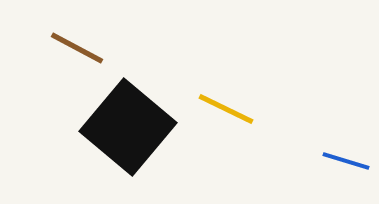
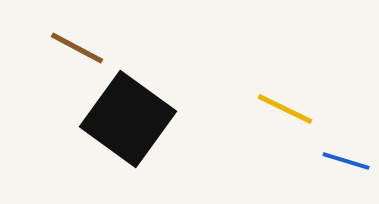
yellow line: moved 59 px right
black square: moved 8 px up; rotated 4 degrees counterclockwise
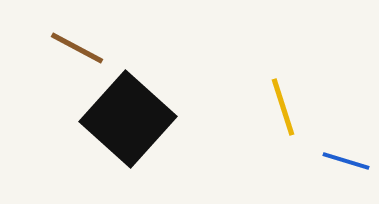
yellow line: moved 2 px left, 2 px up; rotated 46 degrees clockwise
black square: rotated 6 degrees clockwise
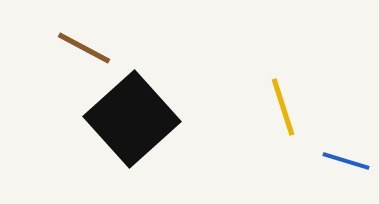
brown line: moved 7 px right
black square: moved 4 px right; rotated 6 degrees clockwise
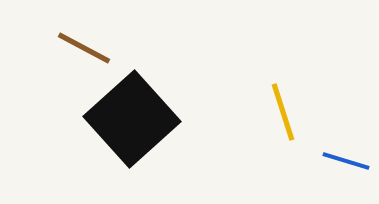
yellow line: moved 5 px down
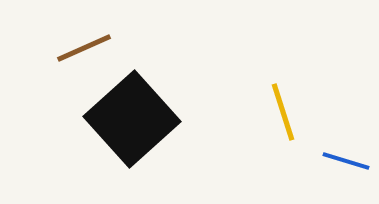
brown line: rotated 52 degrees counterclockwise
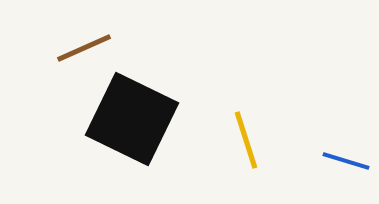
yellow line: moved 37 px left, 28 px down
black square: rotated 22 degrees counterclockwise
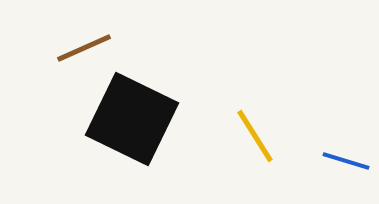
yellow line: moved 9 px right, 4 px up; rotated 14 degrees counterclockwise
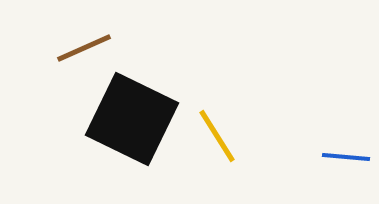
yellow line: moved 38 px left
blue line: moved 4 px up; rotated 12 degrees counterclockwise
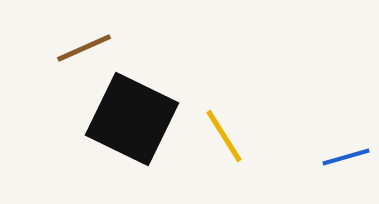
yellow line: moved 7 px right
blue line: rotated 21 degrees counterclockwise
